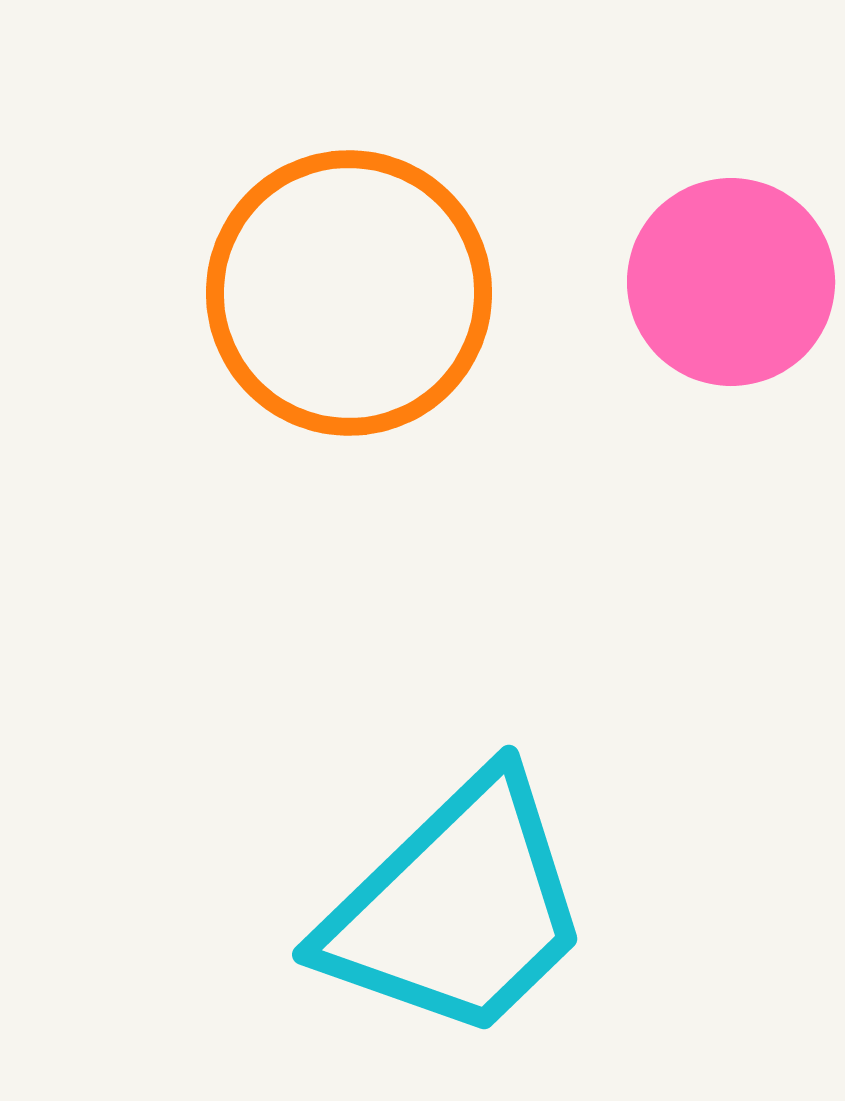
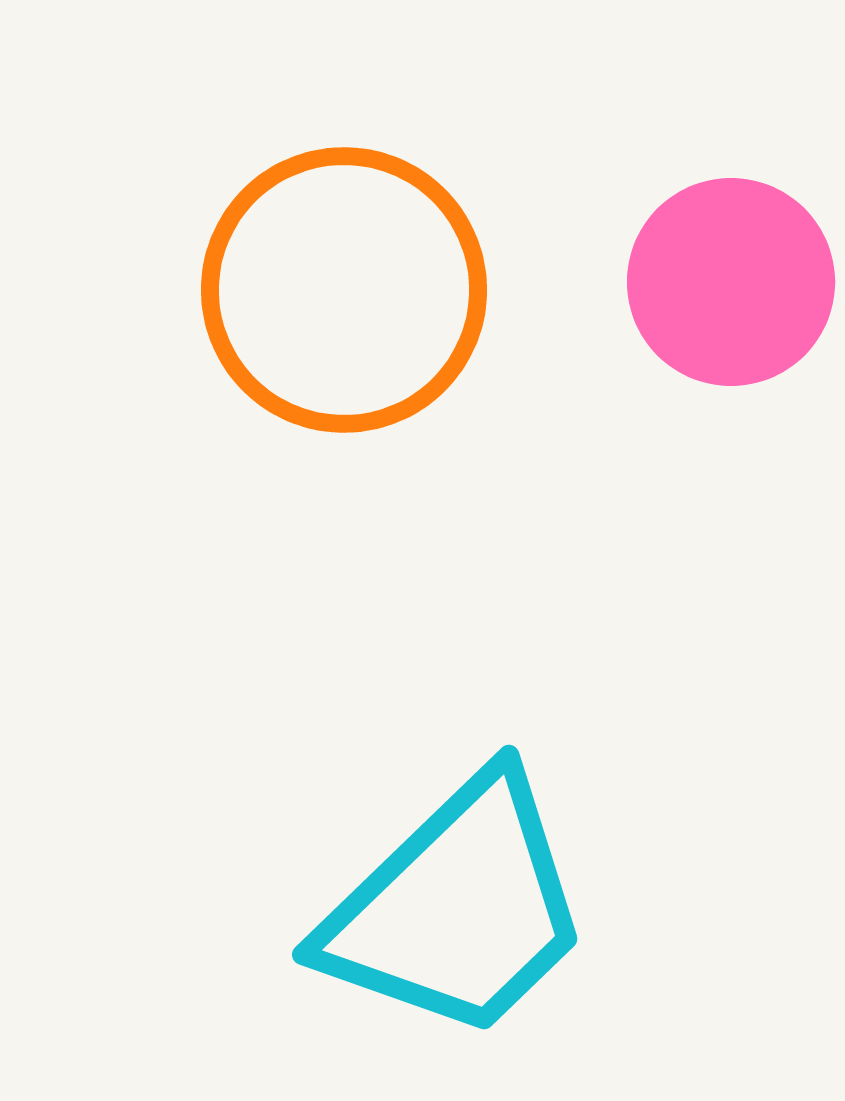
orange circle: moved 5 px left, 3 px up
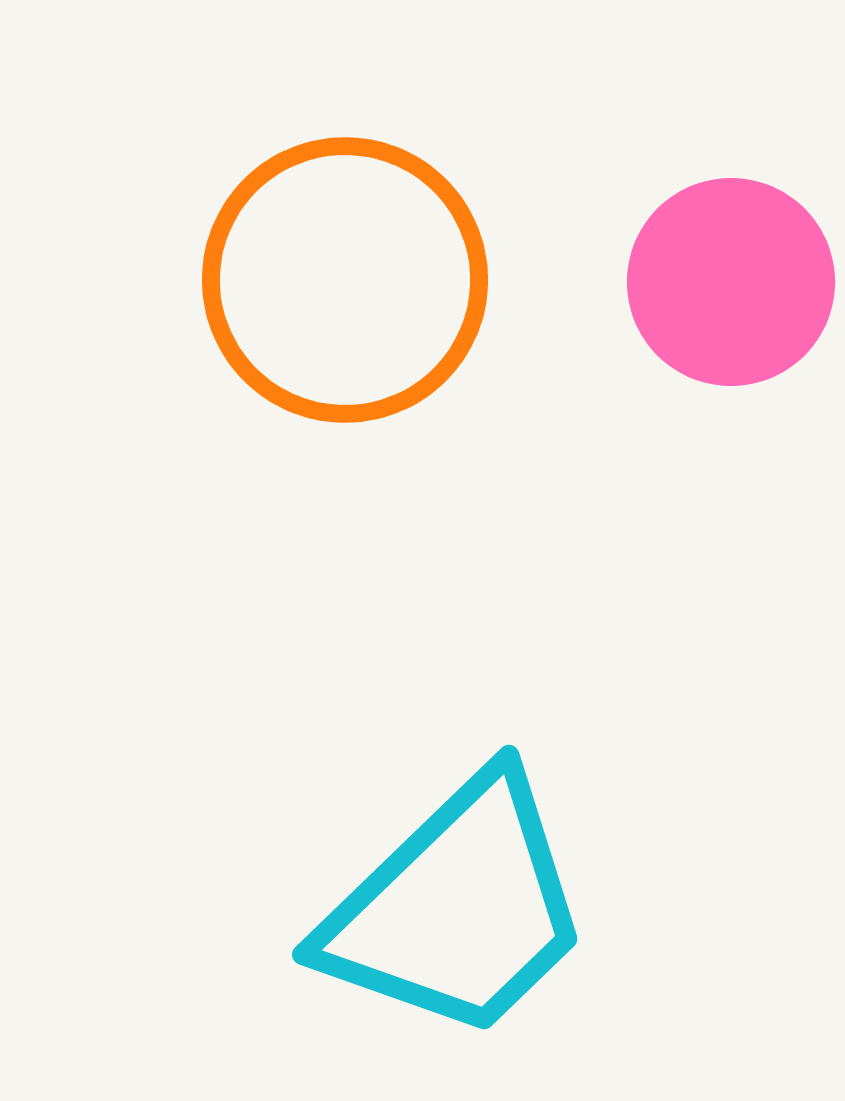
orange circle: moved 1 px right, 10 px up
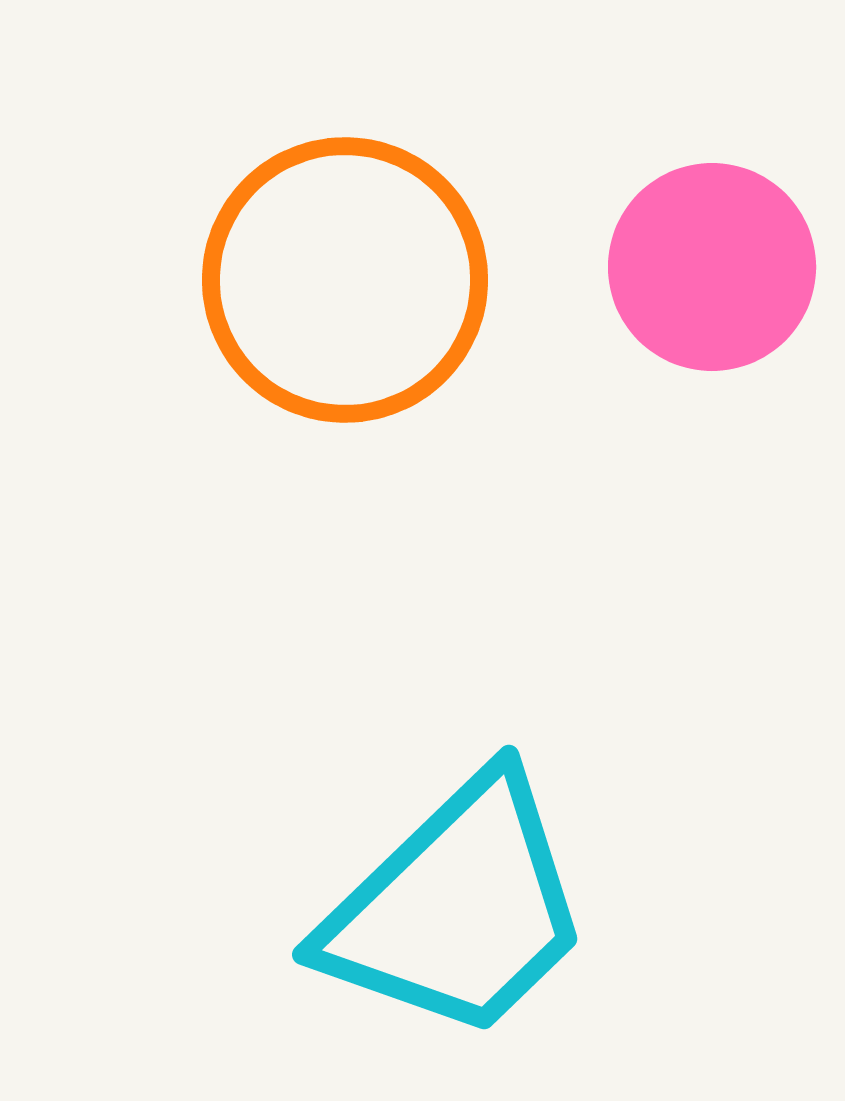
pink circle: moved 19 px left, 15 px up
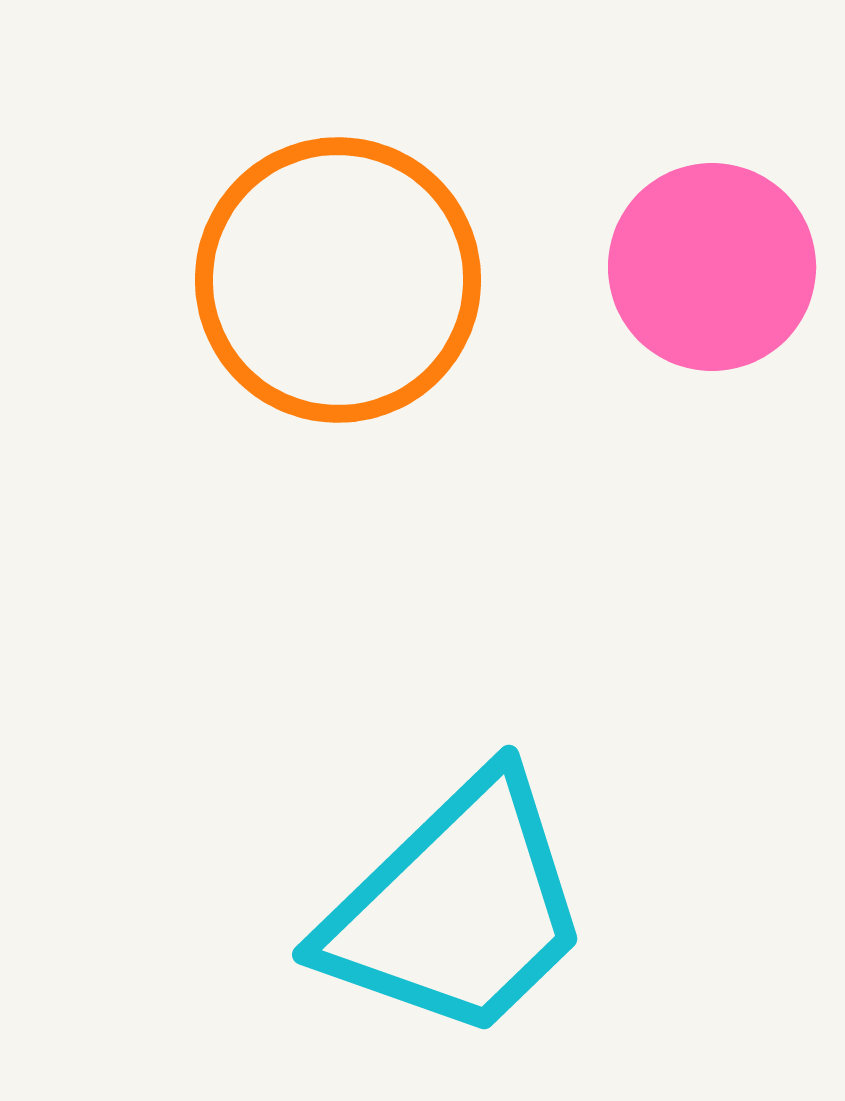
orange circle: moved 7 px left
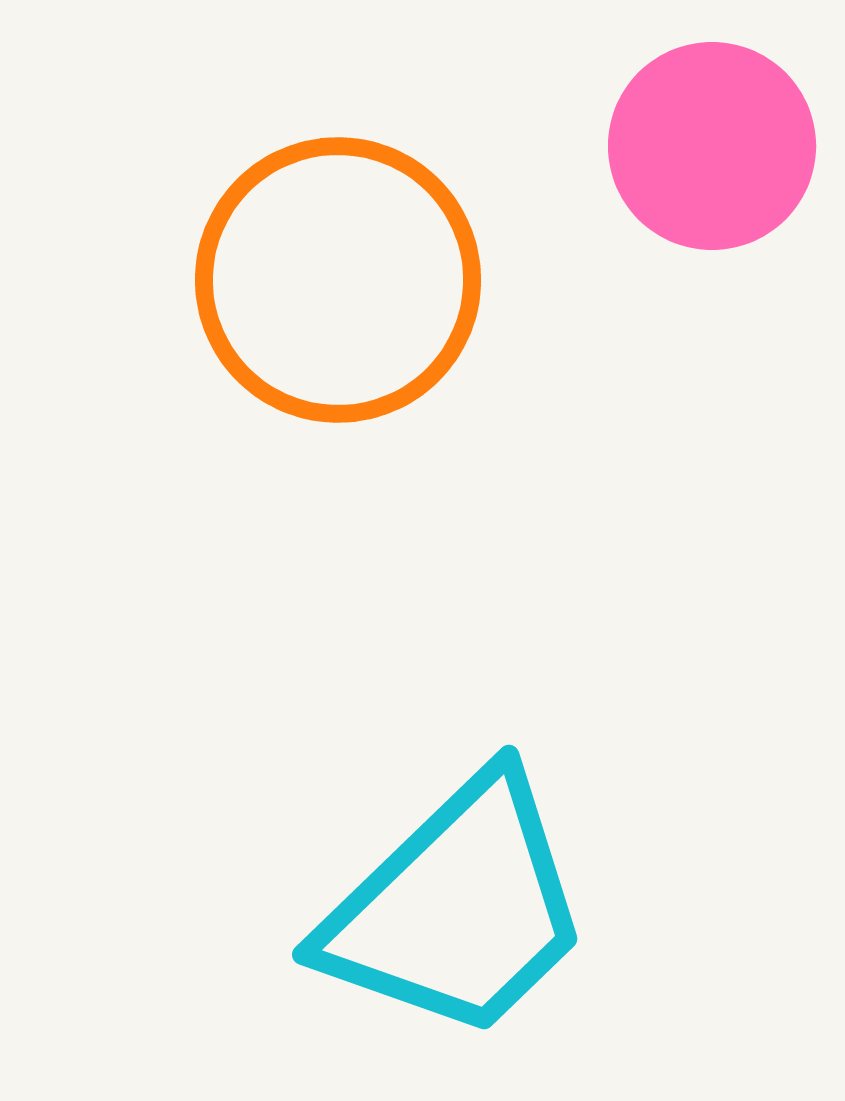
pink circle: moved 121 px up
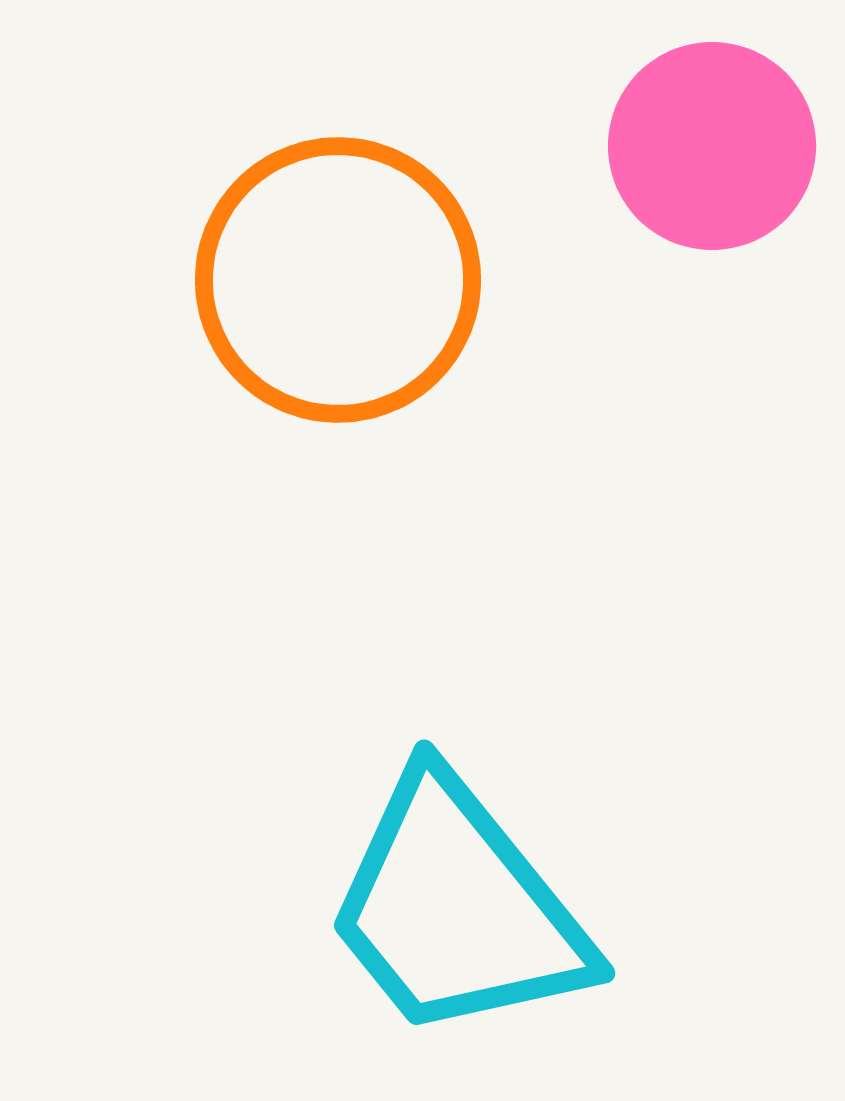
cyan trapezoid: rotated 95 degrees clockwise
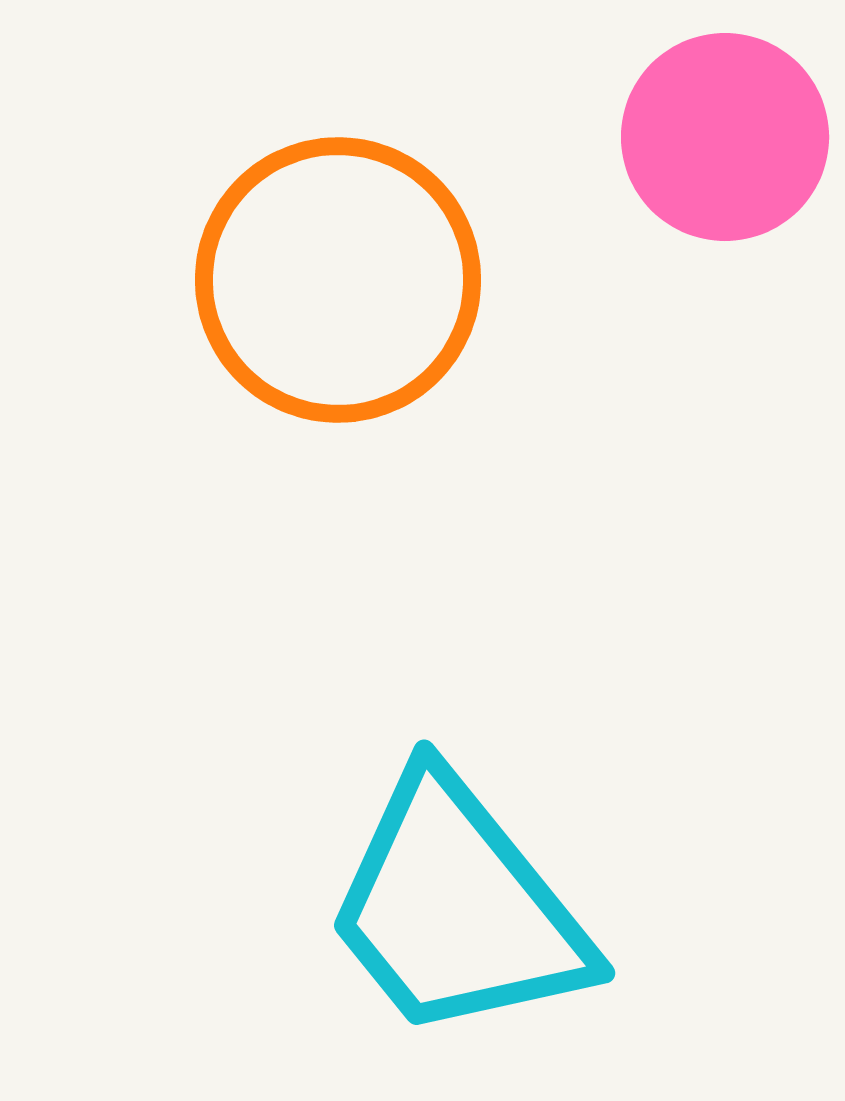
pink circle: moved 13 px right, 9 px up
